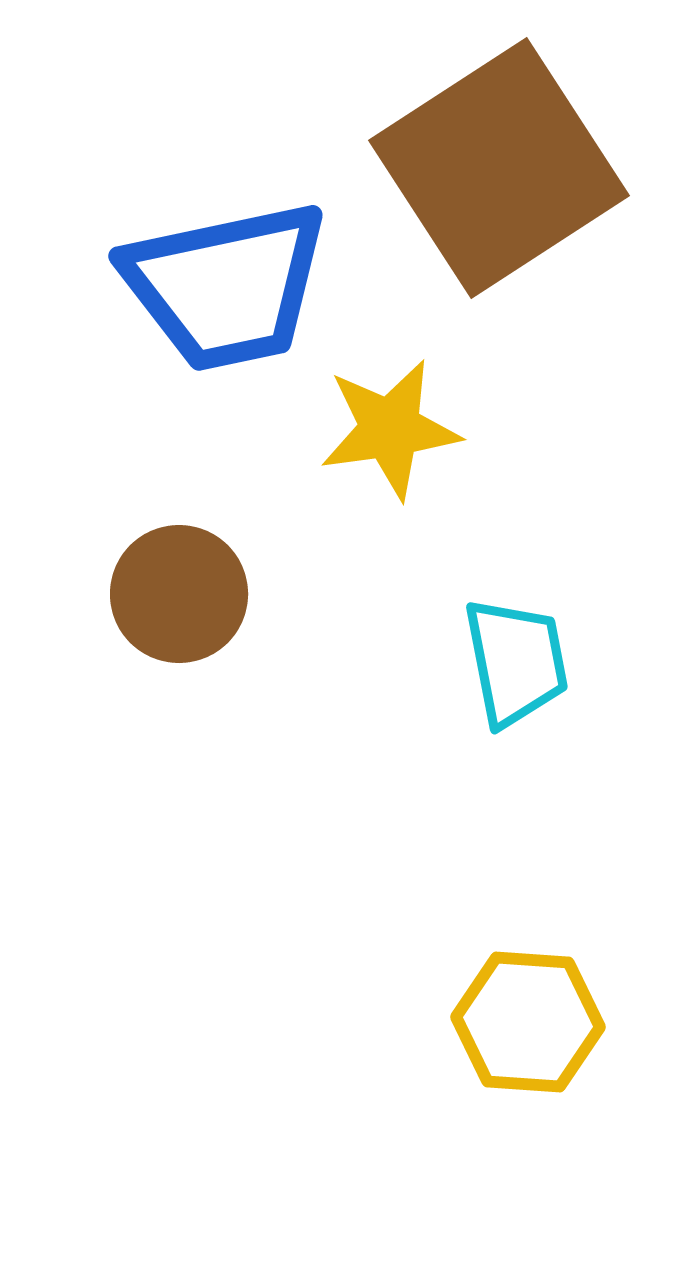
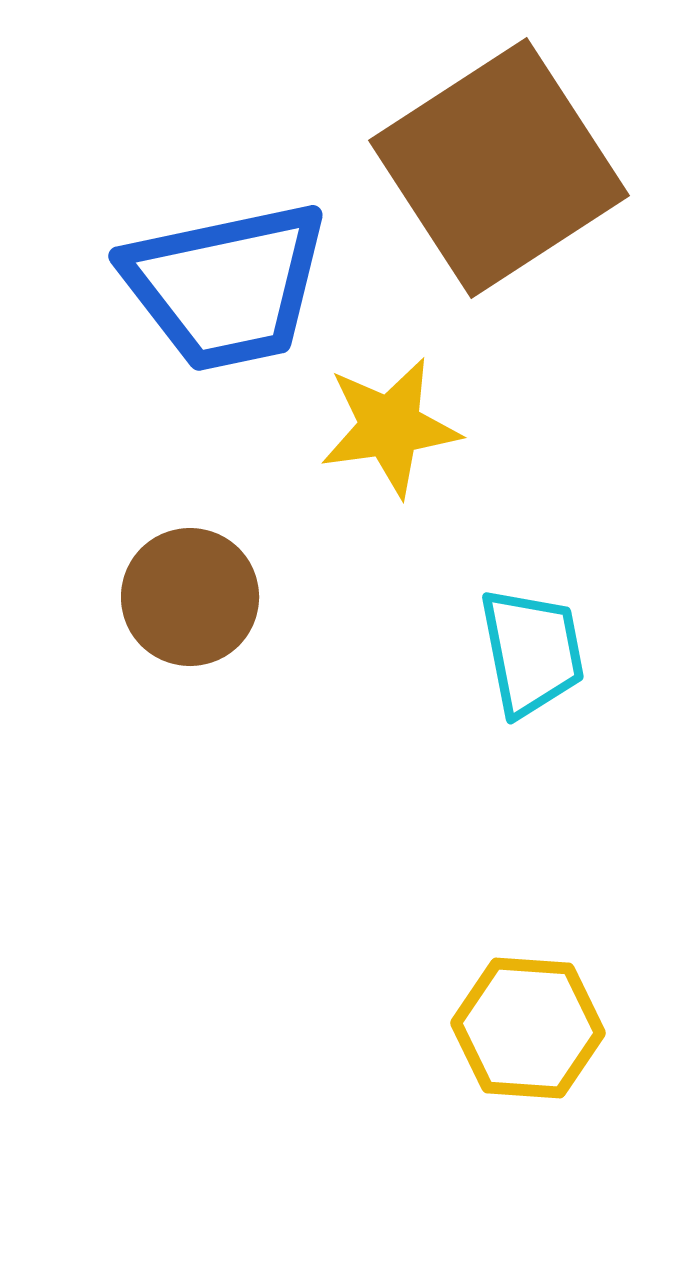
yellow star: moved 2 px up
brown circle: moved 11 px right, 3 px down
cyan trapezoid: moved 16 px right, 10 px up
yellow hexagon: moved 6 px down
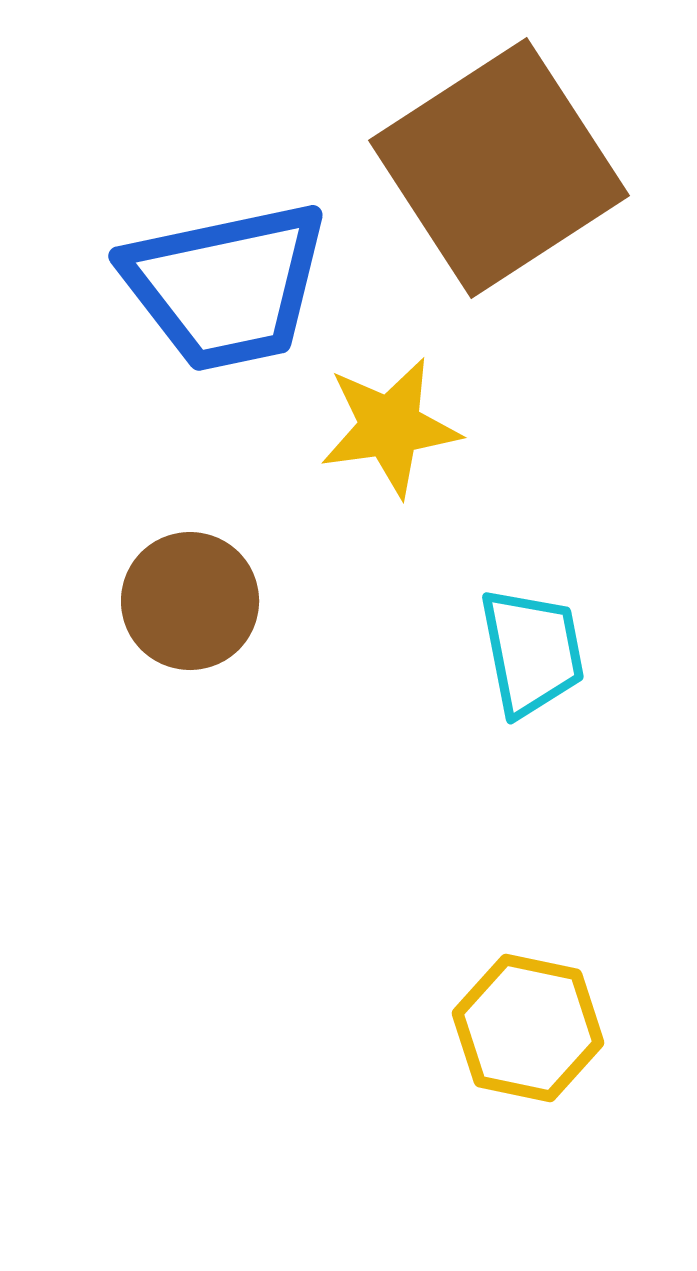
brown circle: moved 4 px down
yellow hexagon: rotated 8 degrees clockwise
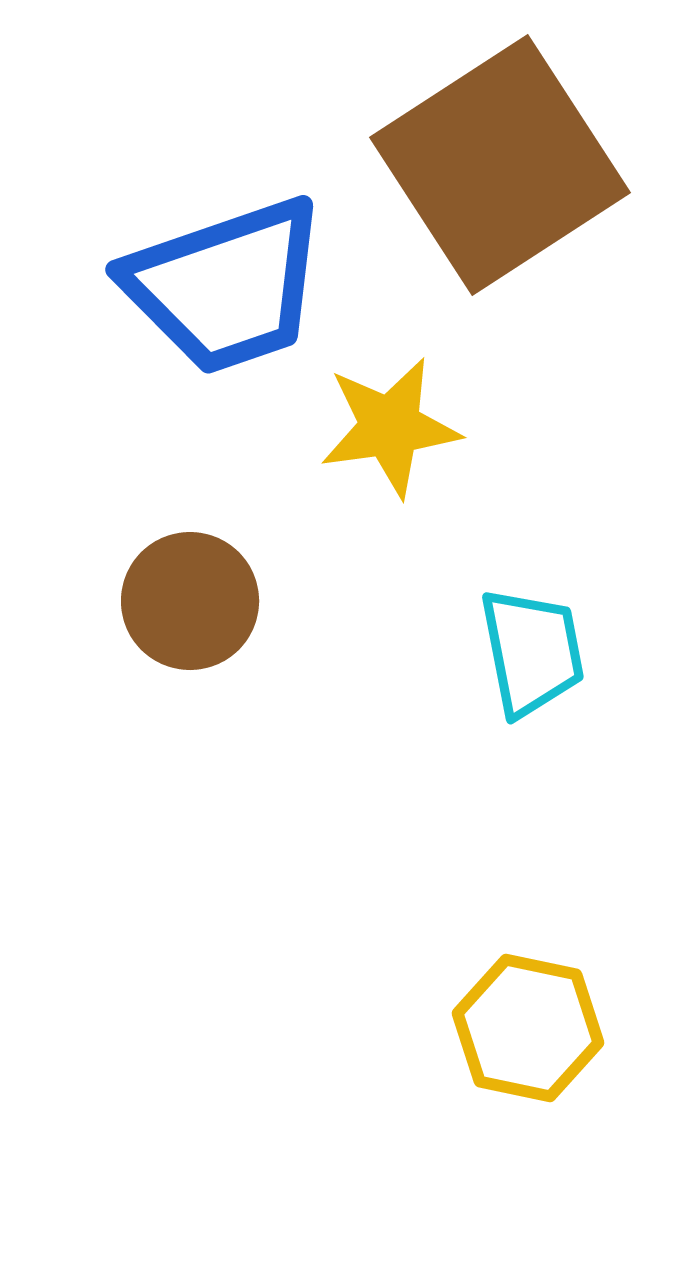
brown square: moved 1 px right, 3 px up
blue trapezoid: rotated 7 degrees counterclockwise
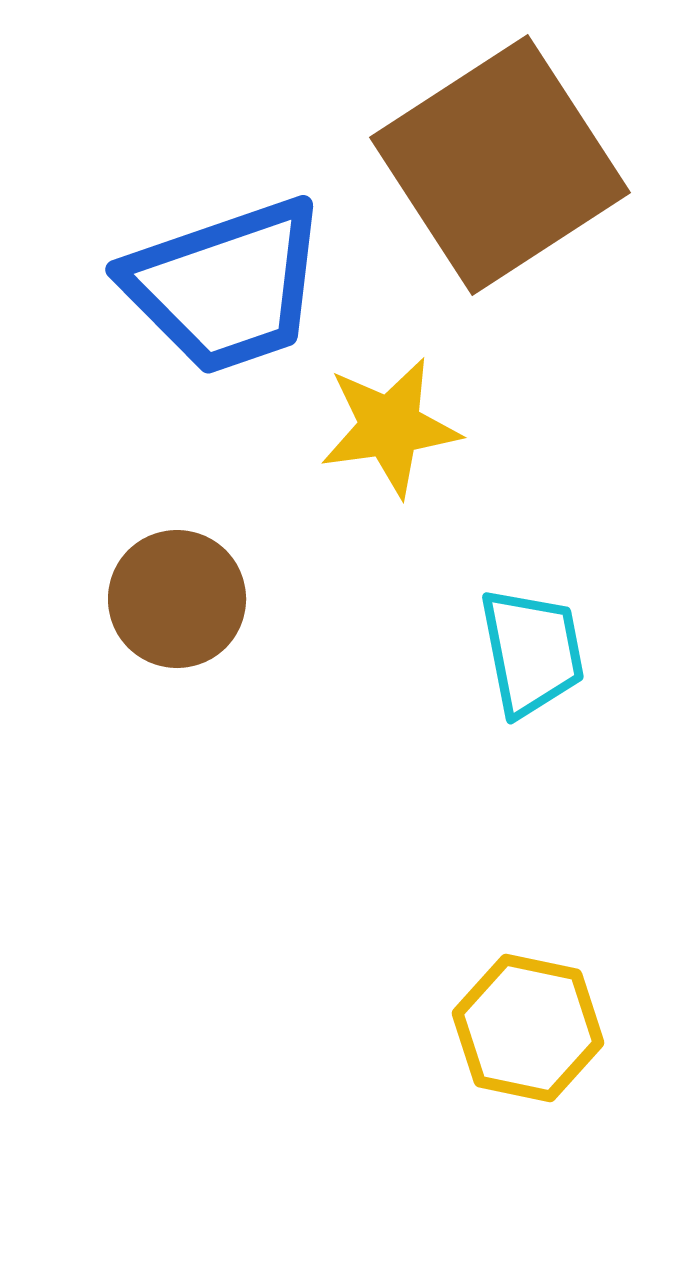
brown circle: moved 13 px left, 2 px up
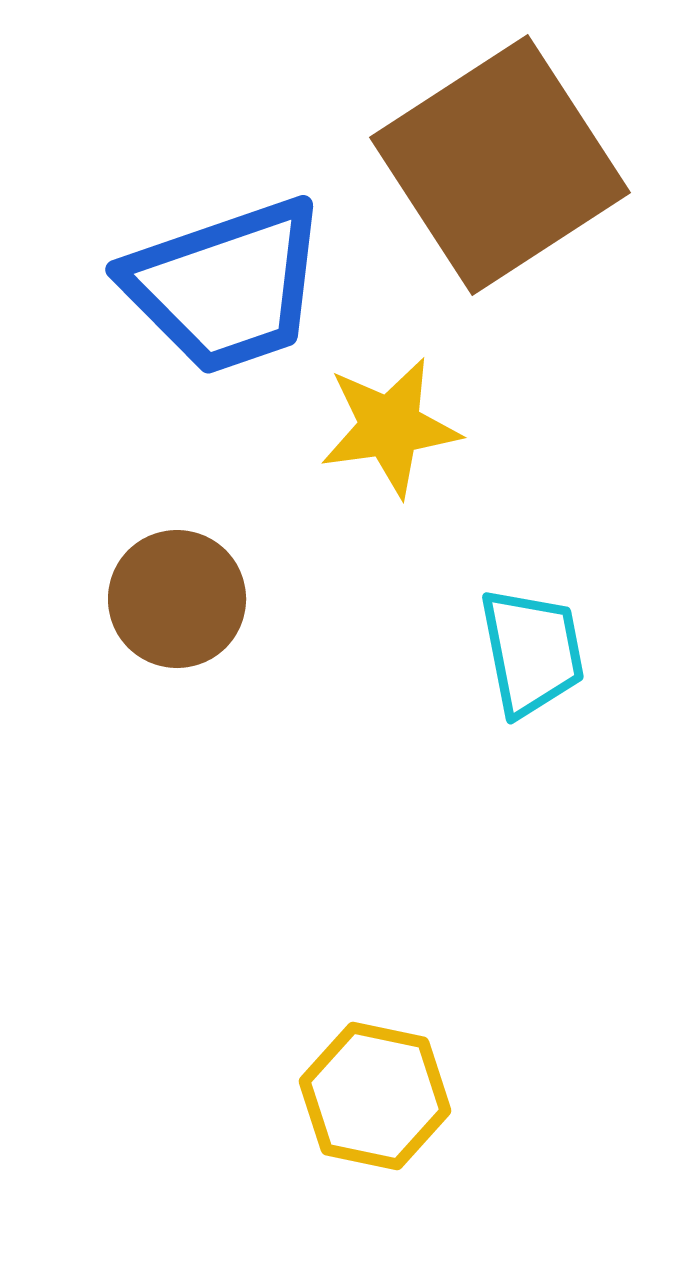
yellow hexagon: moved 153 px left, 68 px down
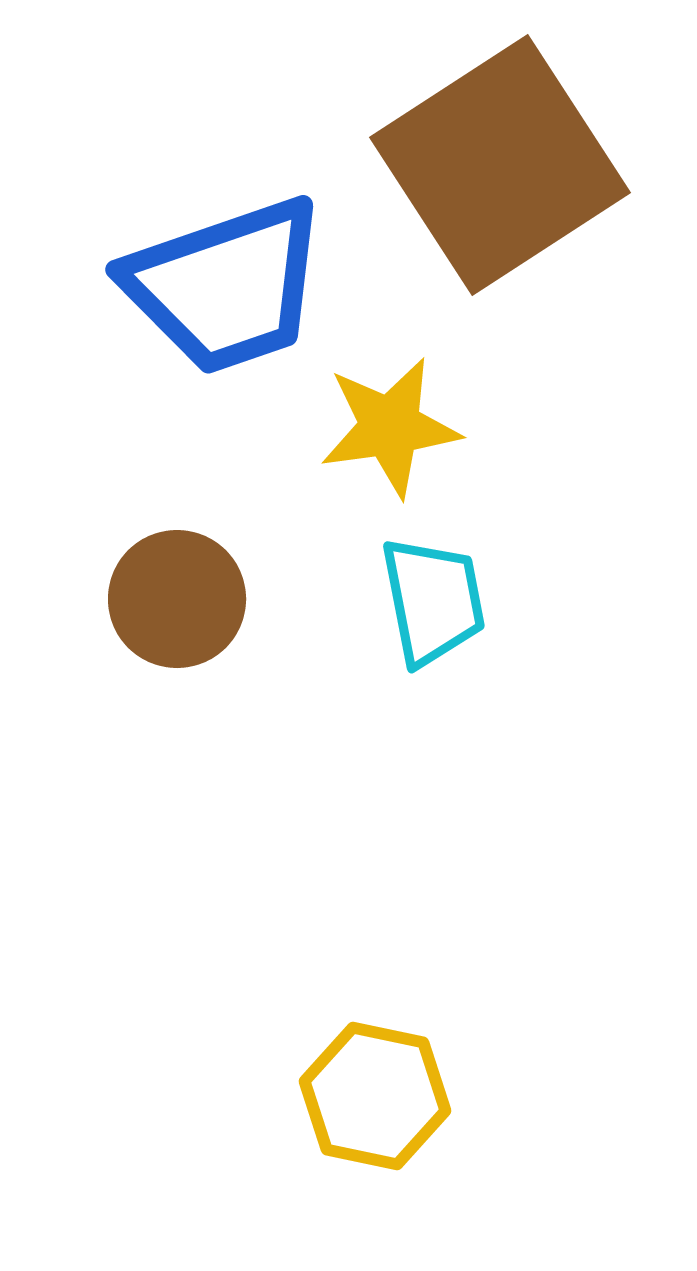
cyan trapezoid: moved 99 px left, 51 px up
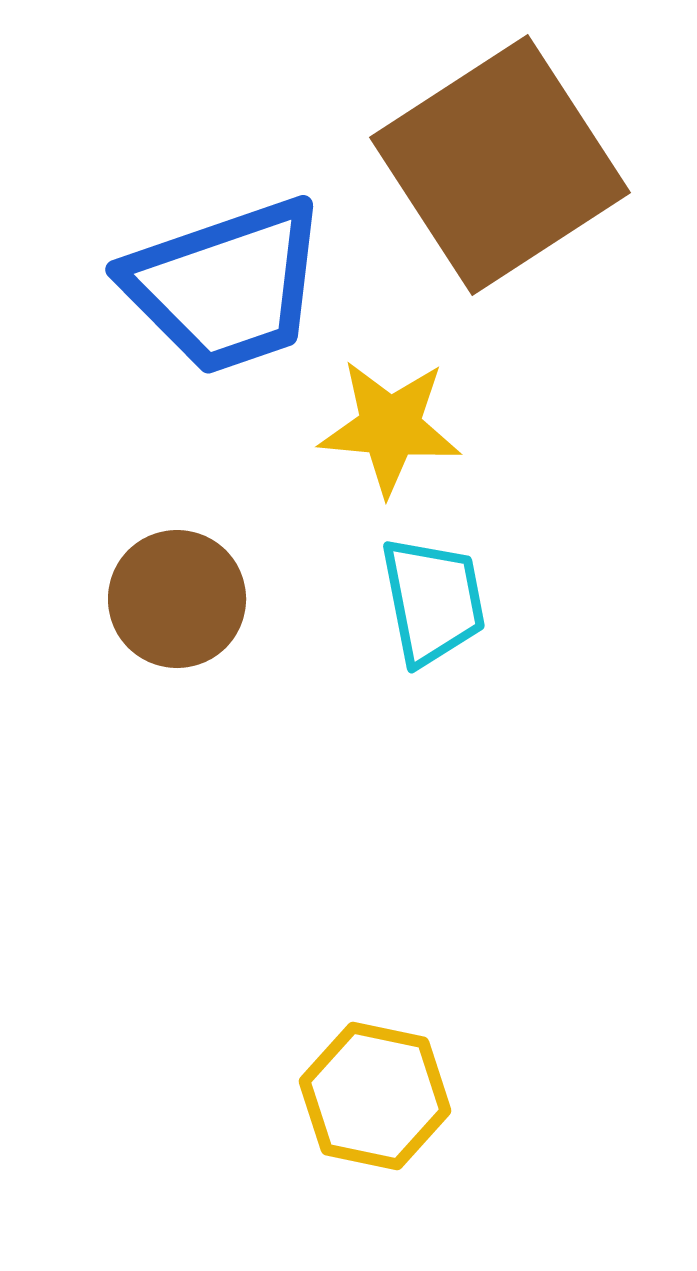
yellow star: rotated 13 degrees clockwise
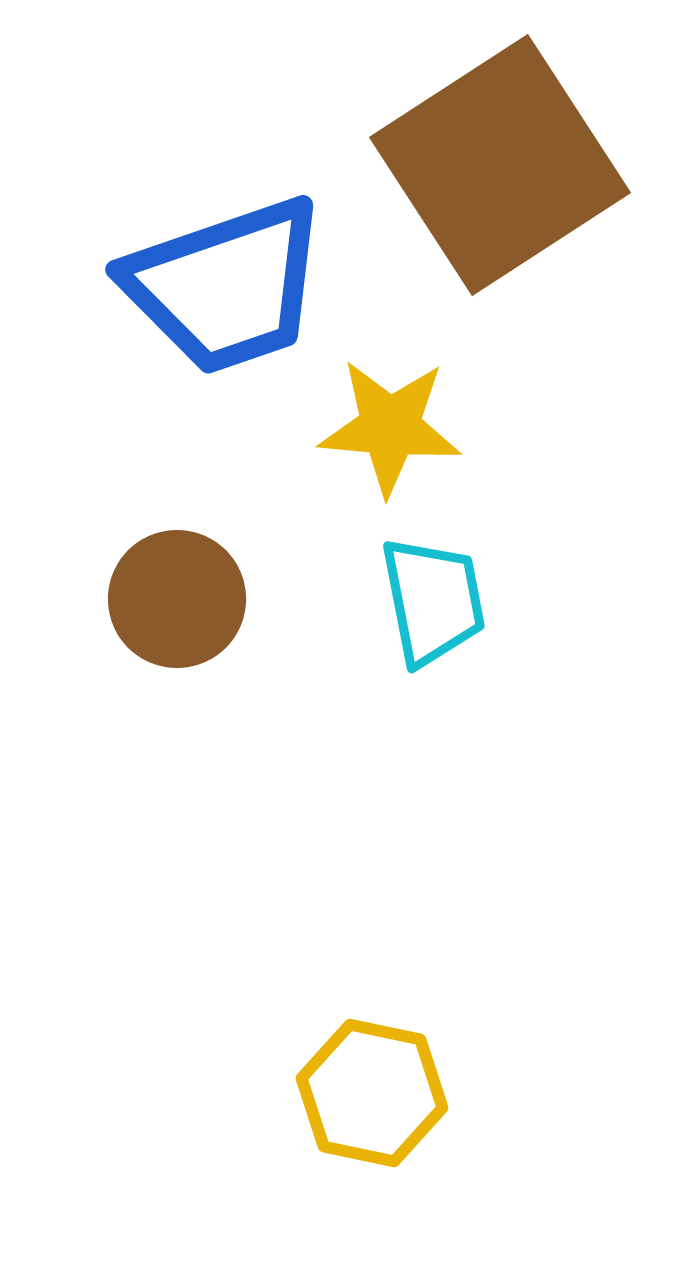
yellow hexagon: moved 3 px left, 3 px up
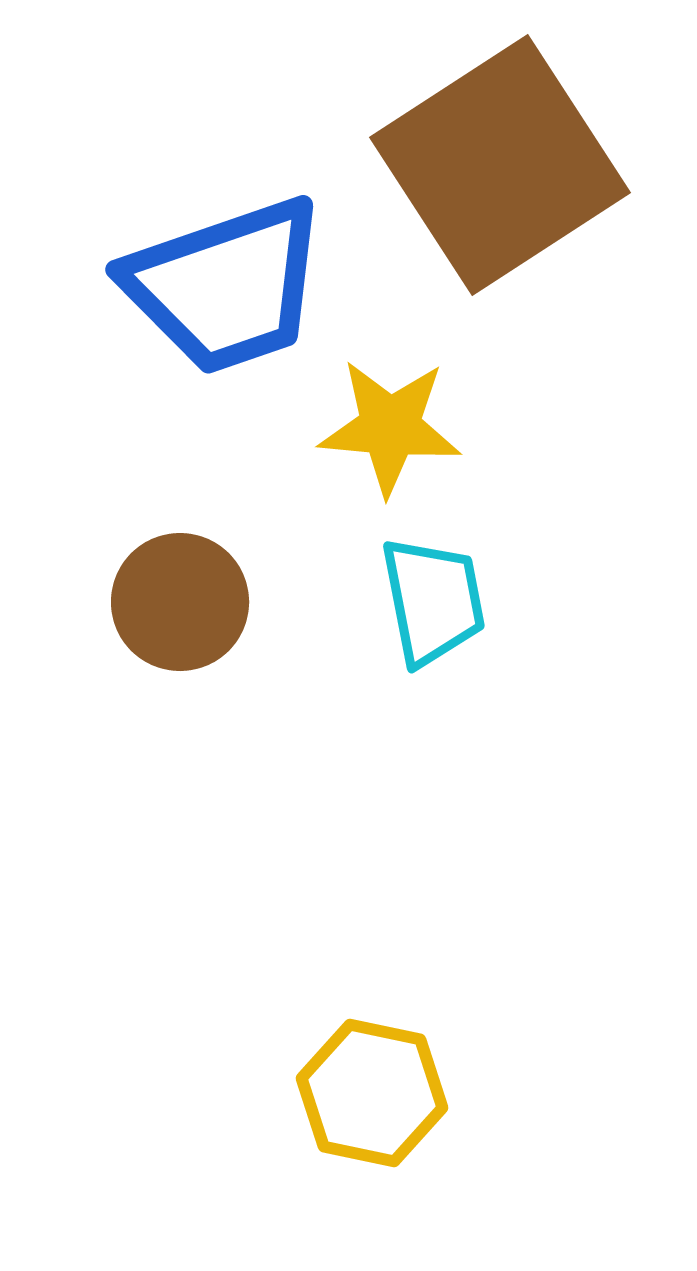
brown circle: moved 3 px right, 3 px down
